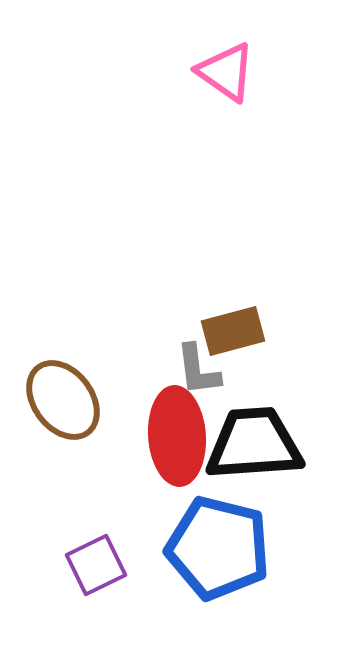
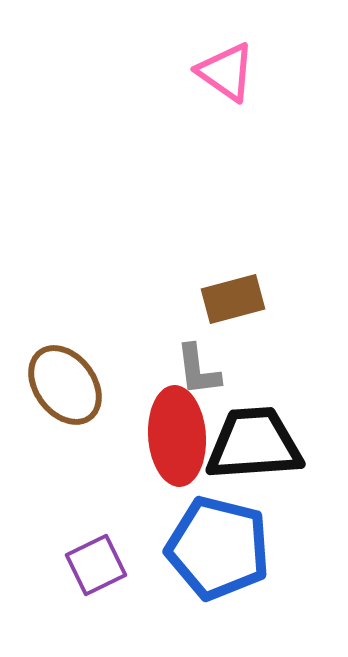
brown rectangle: moved 32 px up
brown ellipse: moved 2 px right, 15 px up
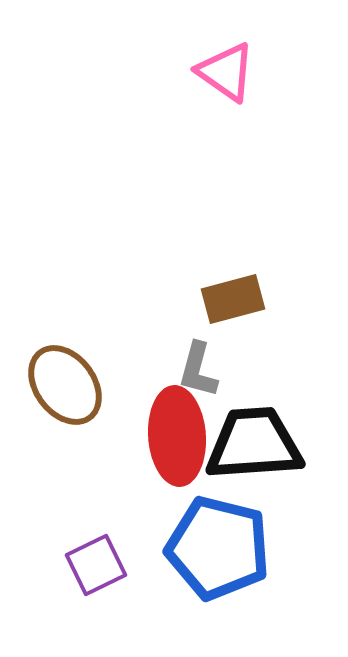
gray L-shape: rotated 22 degrees clockwise
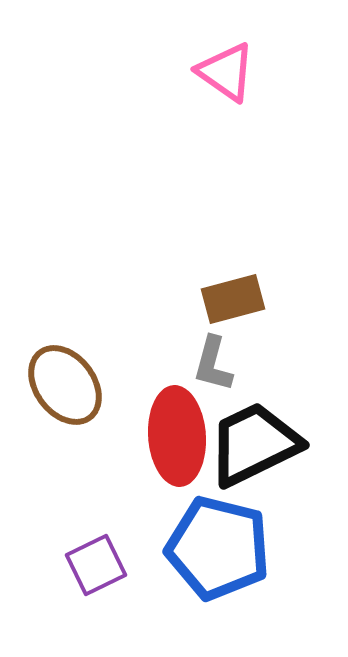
gray L-shape: moved 15 px right, 6 px up
black trapezoid: rotated 22 degrees counterclockwise
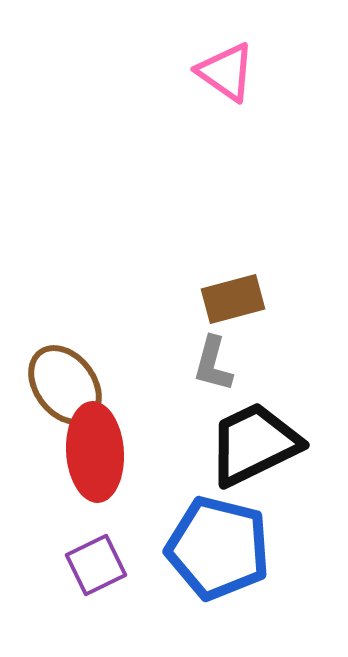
red ellipse: moved 82 px left, 16 px down
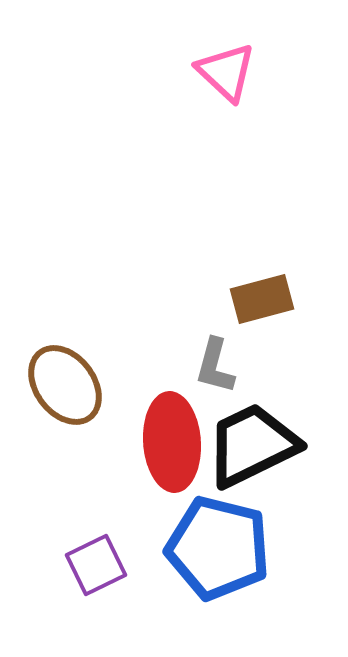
pink triangle: rotated 8 degrees clockwise
brown rectangle: moved 29 px right
gray L-shape: moved 2 px right, 2 px down
black trapezoid: moved 2 px left, 1 px down
red ellipse: moved 77 px right, 10 px up
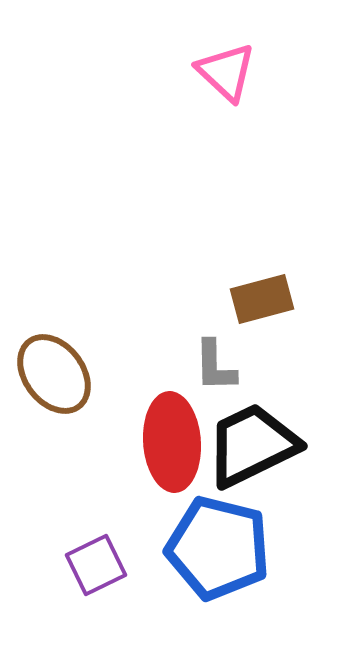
gray L-shape: rotated 16 degrees counterclockwise
brown ellipse: moved 11 px left, 11 px up
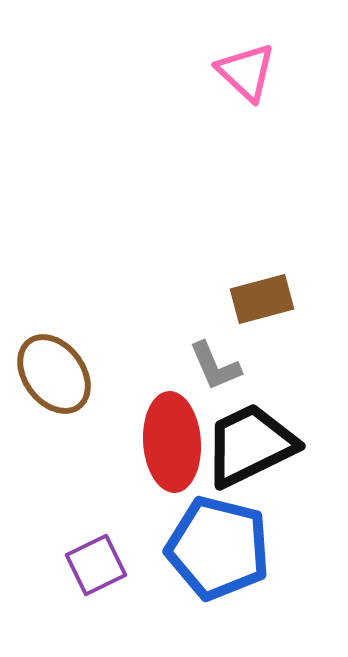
pink triangle: moved 20 px right
gray L-shape: rotated 22 degrees counterclockwise
black trapezoid: moved 2 px left
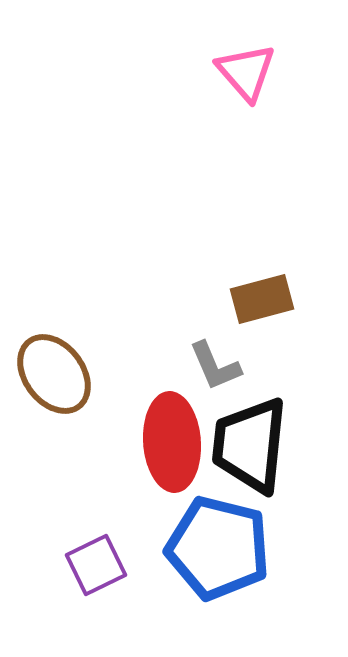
pink triangle: rotated 6 degrees clockwise
black trapezoid: rotated 58 degrees counterclockwise
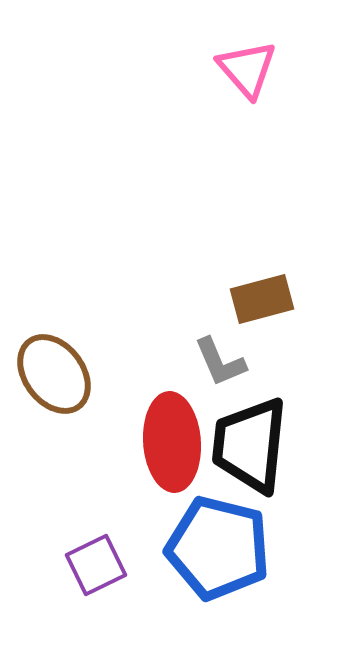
pink triangle: moved 1 px right, 3 px up
gray L-shape: moved 5 px right, 4 px up
